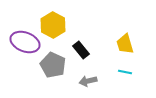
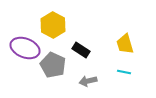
purple ellipse: moved 6 px down
black rectangle: rotated 18 degrees counterclockwise
cyan line: moved 1 px left
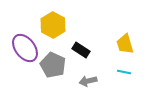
purple ellipse: rotated 32 degrees clockwise
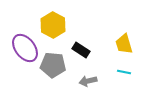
yellow trapezoid: moved 1 px left
gray pentagon: rotated 20 degrees counterclockwise
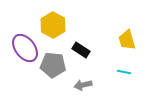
yellow trapezoid: moved 3 px right, 4 px up
gray arrow: moved 5 px left, 4 px down
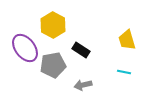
gray pentagon: rotated 15 degrees counterclockwise
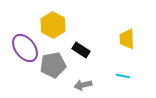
yellow trapezoid: moved 1 px up; rotated 15 degrees clockwise
cyan line: moved 1 px left, 4 px down
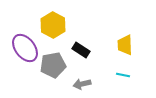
yellow trapezoid: moved 2 px left, 6 px down
cyan line: moved 1 px up
gray arrow: moved 1 px left, 1 px up
